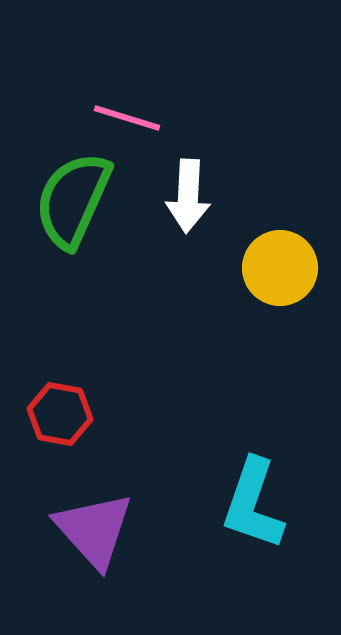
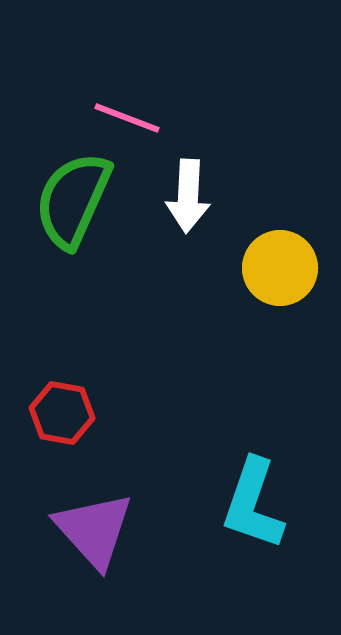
pink line: rotated 4 degrees clockwise
red hexagon: moved 2 px right, 1 px up
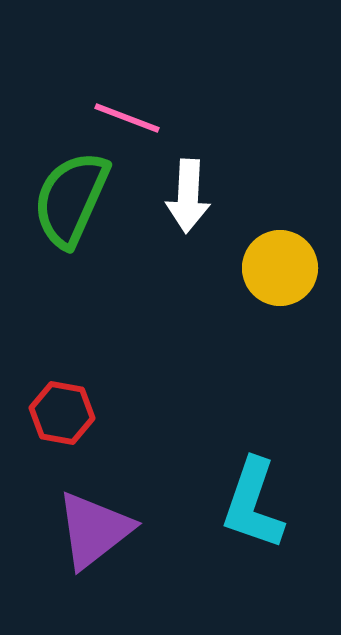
green semicircle: moved 2 px left, 1 px up
purple triangle: rotated 34 degrees clockwise
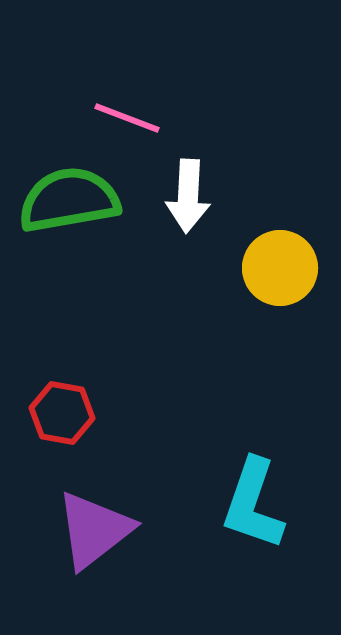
green semicircle: moved 2 px left, 1 px down; rotated 56 degrees clockwise
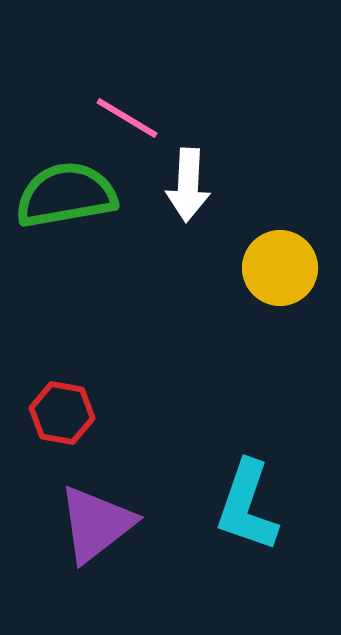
pink line: rotated 10 degrees clockwise
white arrow: moved 11 px up
green semicircle: moved 3 px left, 5 px up
cyan L-shape: moved 6 px left, 2 px down
purple triangle: moved 2 px right, 6 px up
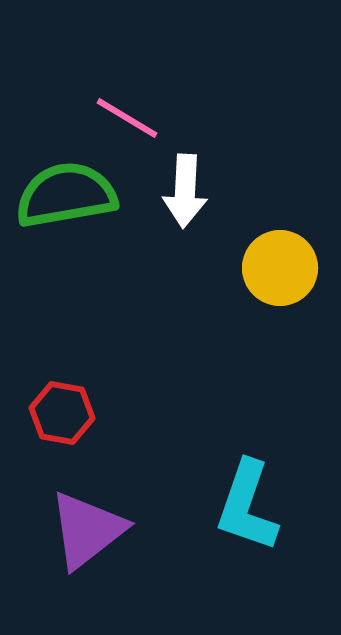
white arrow: moved 3 px left, 6 px down
purple triangle: moved 9 px left, 6 px down
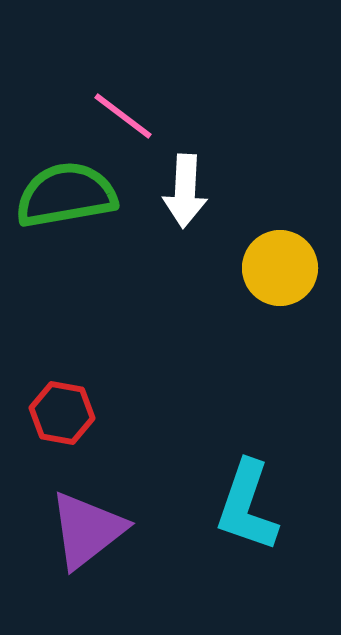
pink line: moved 4 px left, 2 px up; rotated 6 degrees clockwise
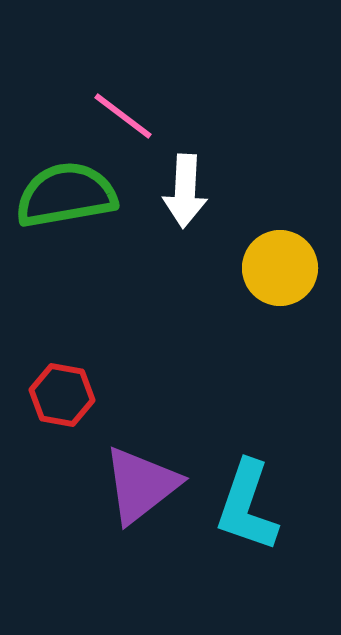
red hexagon: moved 18 px up
purple triangle: moved 54 px right, 45 px up
